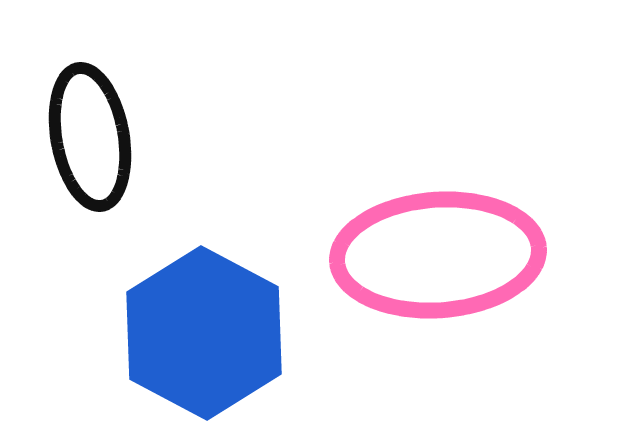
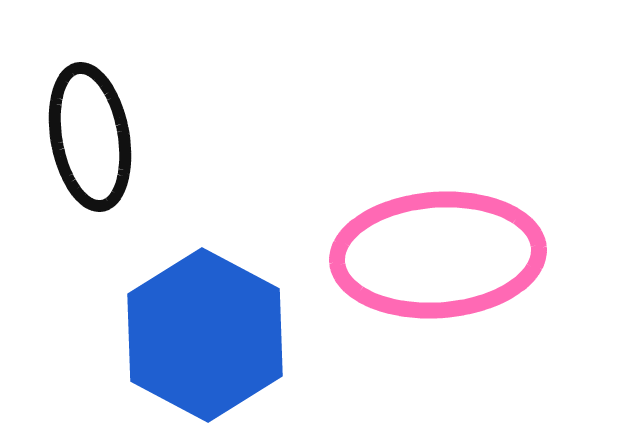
blue hexagon: moved 1 px right, 2 px down
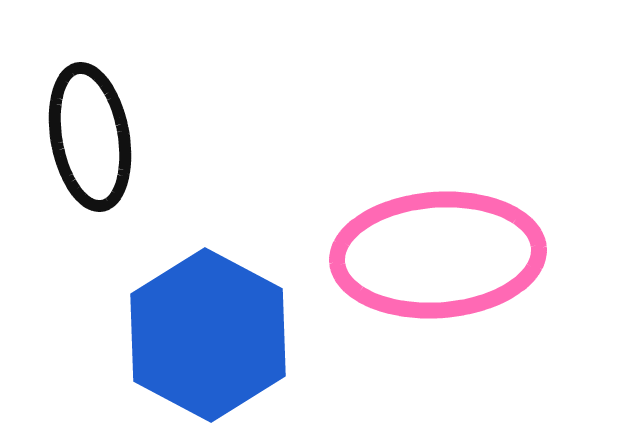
blue hexagon: moved 3 px right
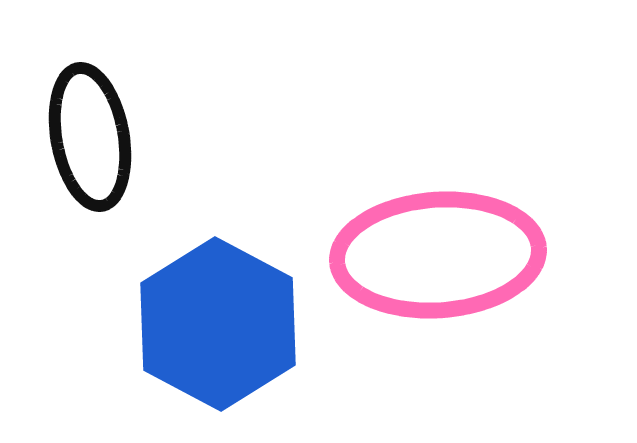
blue hexagon: moved 10 px right, 11 px up
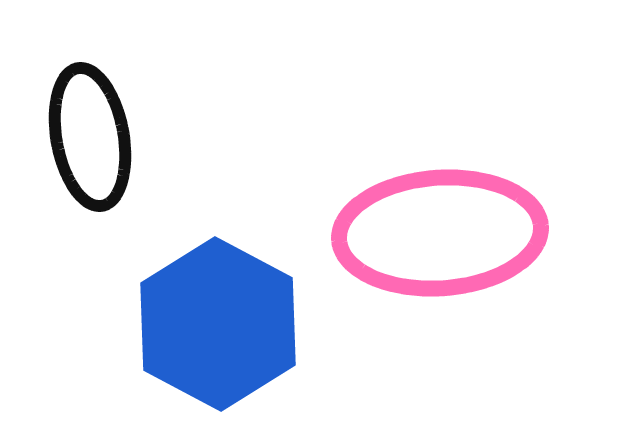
pink ellipse: moved 2 px right, 22 px up
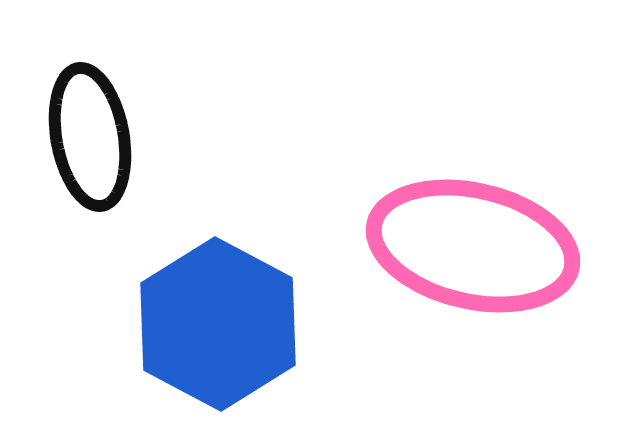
pink ellipse: moved 33 px right, 13 px down; rotated 17 degrees clockwise
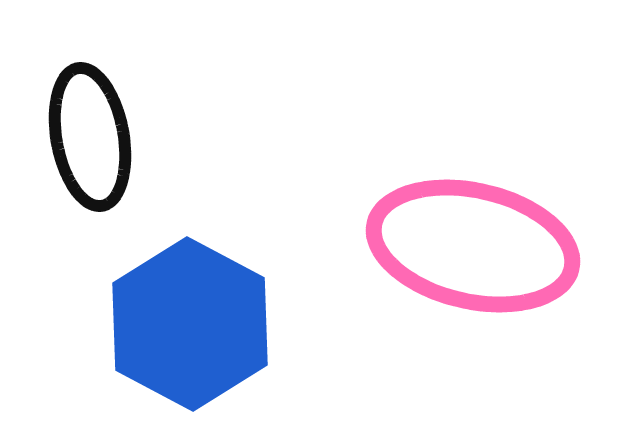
blue hexagon: moved 28 px left
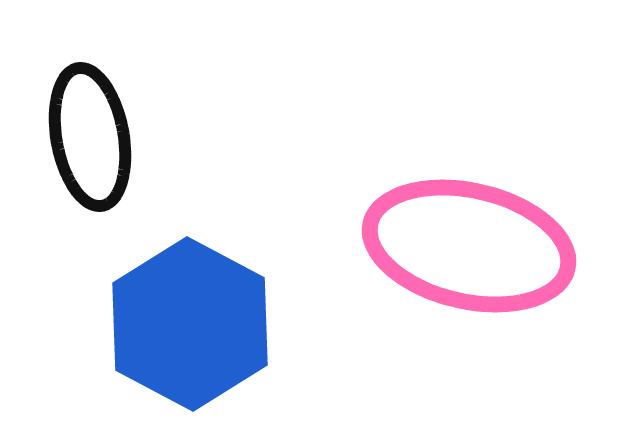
pink ellipse: moved 4 px left
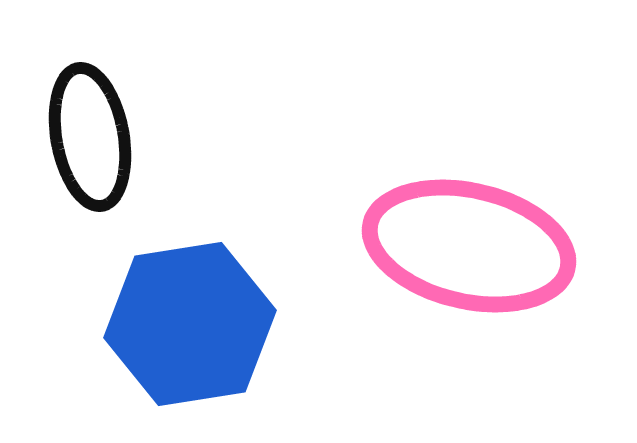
blue hexagon: rotated 23 degrees clockwise
